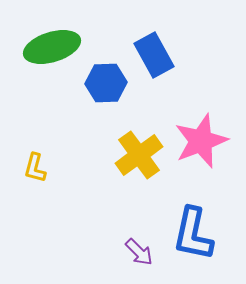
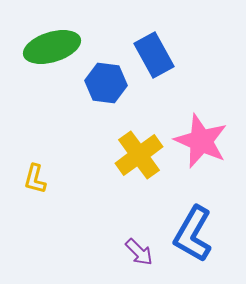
blue hexagon: rotated 9 degrees clockwise
pink star: rotated 28 degrees counterclockwise
yellow L-shape: moved 11 px down
blue L-shape: rotated 18 degrees clockwise
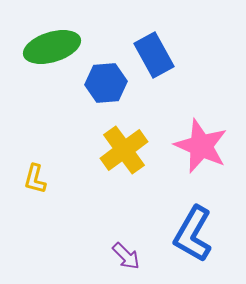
blue hexagon: rotated 12 degrees counterclockwise
pink star: moved 5 px down
yellow cross: moved 15 px left, 5 px up
purple arrow: moved 13 px left, 4 px down
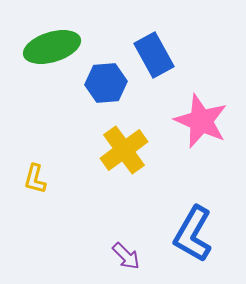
pink star: moved 25 px up
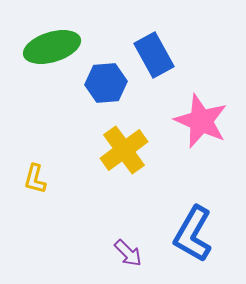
purple arrow: moved 2 px right, 3 px up
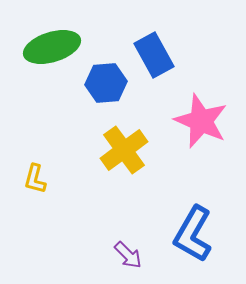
purple arrow: moved 2 px down
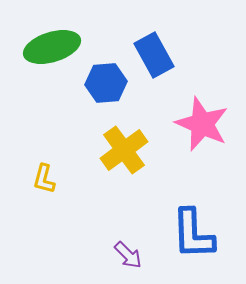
pink star: moved 1 px right, 3 px down
yellow L-shape: moved 9 px right
blue L-shape: rotated 32 degrees counterclockwise
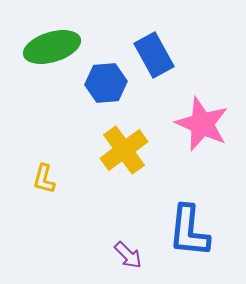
blue L-shape: moved 4 px left, 3 px up; rotated 8 degrees clockwise
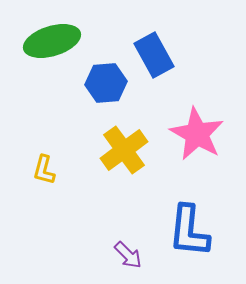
green ellipse: moved 6 px up
pink star: moved 5 px left, 10 px down; rotated 6 degrees clockwise
yellow L-shape: moved 9 px up
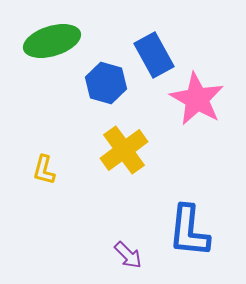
blue hexagon: rotated 21 degrees clockwise
pink star: moved 35 px up
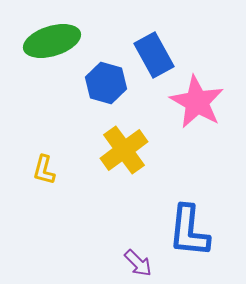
pink star: moved 3 px down
purple arrow: moved 10 px right, 8 px down
